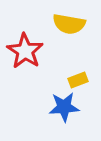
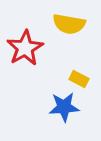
red star: moved 3 px up; rotated 9 degrees clockwise
yellow rectangle: moved 1 px right, 1 px up; rotated 48 degrees clockwise
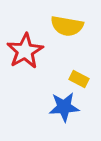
yellow semicircle: moved 2 px left, 2 px down
red star: moved 3 px down
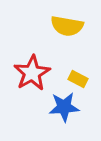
red star: moved 7 px right, 22 px down
yellow rectangle: moved 1 px left
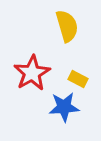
yellow semicircle: rotated 116 degrees counterclockwise
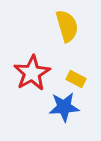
yellow rectangle: moved 2 px left
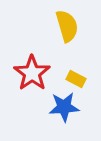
red star: rotated 6 degrees counterclockwise
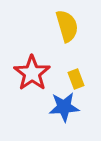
yellow rectangle: rotated 42 degrees clockwise
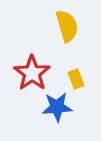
blue star: moved 7 px left
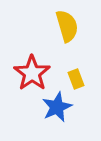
blue star: rotated 20 degrees counterclockwise
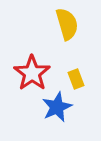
yellow semicircle: moved 2 px up
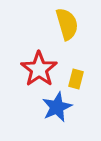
red star: moved 7 px right, 4 px up
yellow rectangle: rotated 36 degrees clockwise
